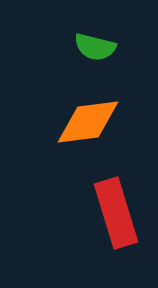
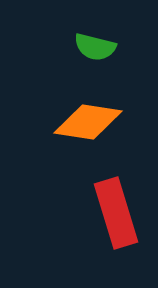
orange diamond: rotated 16 degrees clockwise
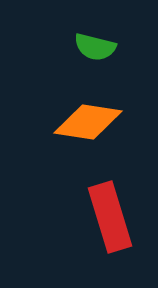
red rectangle: moved 6 px left, 4 px down
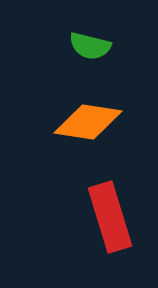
green semicircle: moved 5 px left, 1 px up
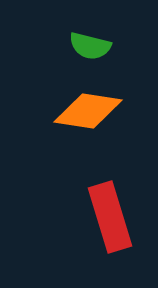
orange diamond: moved 11 px up
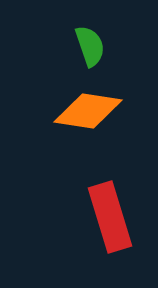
green semicircle: rotated 123 degrees counterclockwise
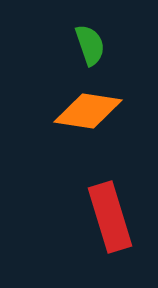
green semicircle: moved 1 px up
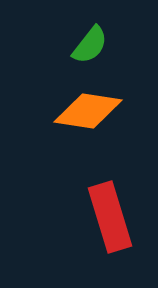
green semicircle: rotated 57 degrees clockwise
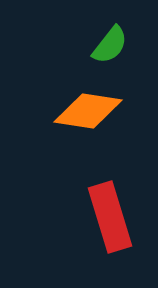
green semicircle: moved 20 px right
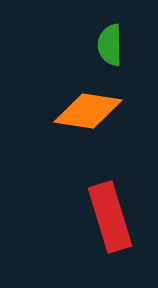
green semicircle: rotated 141 degrees clockwise
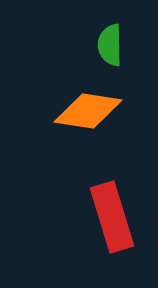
red rectangle: moved 2 px right
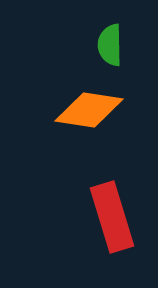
orange diamond: moved 1 px right, 1 px up
